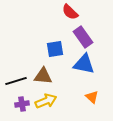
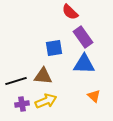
blue square: moved 1 px left, 1 px up
blue triangle: rotated 10 degrees counterclockwise
orange triangle: moved 2 px right, 1 px up
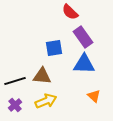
brown triangle: moved 1 px left
black line: moved 1 px left
purple cross: moved 7 px left, 1 px down; rotated 32 degrees counterclockwise
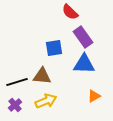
black line: moved 2 px right, 1 px down
orange triangle: rotated 48 degrees clockwise
